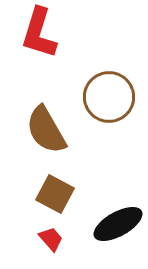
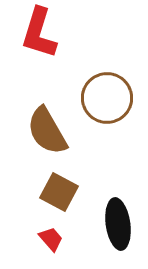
brown circle: moved 2 px left, 1 px down
brown semicircle: moved 1 px right, 1 px down
brown square: moved 4 px right, 2 px up
black ellipse: rotated 69 degrees counterclockwise
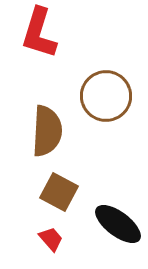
brown circle: moved 1 px left, 2 px up
brown semicircle: rotated 147 degrees counterclockwise
black ellipse: rotated 45 degrees counterclockwise
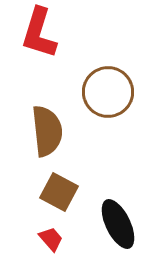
brown circle: moved 2 px right, 4 px up
brown semicircle: rotated 9 degrees counterclockwise
black ellipse: rotated 27 degrees clockwise
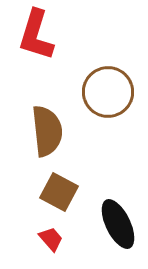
red L-shape: moved 3 px left, 2 px down
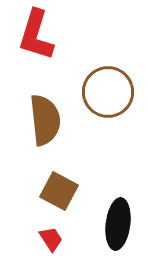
brown semicircle: moved 2 px left, 11 px up
brown square: moved 1 px up
black ellipse: rotated 33 degrees clockwise
red trapezoid: rotated 8 degrees clockwise
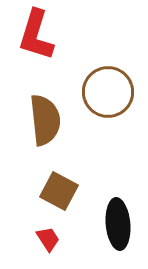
black ellipse: rotated 12 degrees counterclockwise
red trapezoid: moved 3 px left
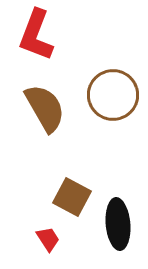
red L-shape: rotated 4 degrees clockwise
brown circle: moved 5 px right, 3 px down
brown semicircle: moved 12 px up; rotated 24 degrees counterclockwise
brown square: moved 13 px right, 6 px down
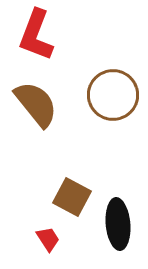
brown semicircle: moved 9 px left, 4 px up; rotated 9 degrees counterclockwise
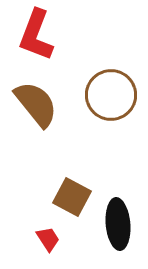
brown circle: moved 2 px left
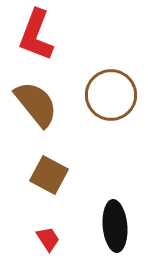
brown square: moved 23 px left, 22 px up
black ellipse: moved 3 px left, 2 px down
